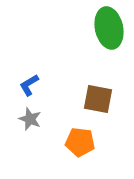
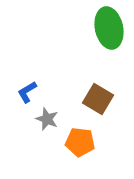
blue L-shape: moved 2 px left, 7 px down
brown square: rotated 20 degrees clockwise
gray star: moved 17 px right
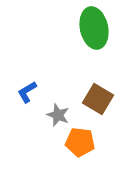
green ellipse: moved 15 px left
gray star: moved 11 px right, 4 px up
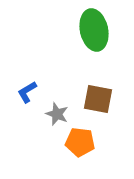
green ellipse: moved 2 px down
brown square: rotated 20 degrees counterclockwise
gray star: moved 1 px left, 1 px up
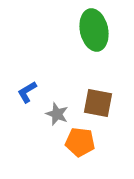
brown square: moved 4 px down
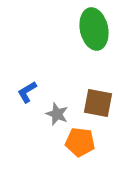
green ellipse: moved 1 px up
